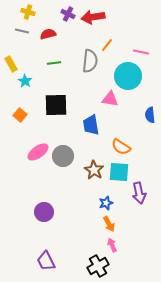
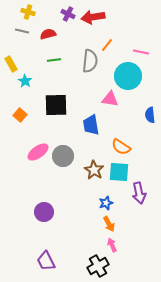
green line: moved 3 px up
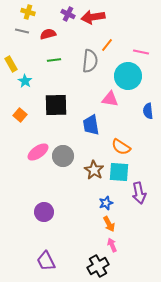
blue semicircle: moved 2 px left, 4 px up
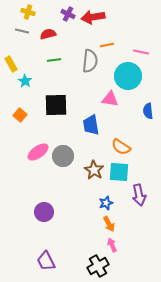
orange line: rotated 40 degrees clockwise
purple arrow: moved 2 px down
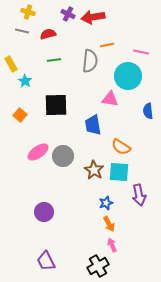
blue trapezoid: moved 2 px right
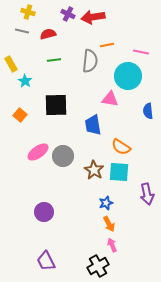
purple arrow: moved 8 px right, 1 px up
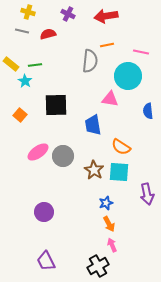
red arrow: moved 13 px right, 1 px up
green line: moved 19 px left, 5 px down
yellow rectangle: rotated 21 degrees counterclockwise
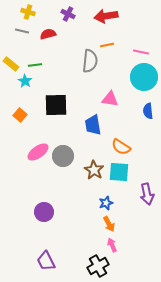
cyan circle: moved 16 px right, 1 px down
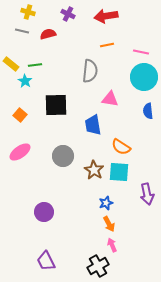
gray semicircle: moved 10 px down
pink ellipse: moved 18 px left
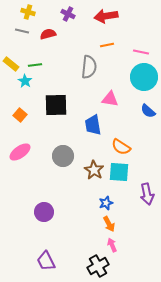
gray semicircle: moved 1 px left, 4 px up
blue semicircle: rotated 42 degrees counterclockwise
